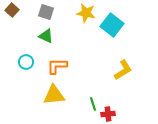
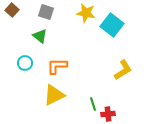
green triangle: moved 6 px left; rotated 14 degrees clockwise
cyan circle: moved 1 px left, 1 px down
yellow triangle: rotated 20 degrees counterclockwise
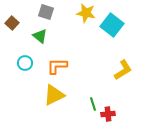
brown square: moved 13 px down
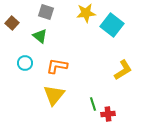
yellow star: rotated 18 degrees counterclockwise
orange L-shape: rotated 10 degrees clockwise
yellow triangle: rotated 25 degrees counterclockwise
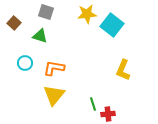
yellow star: moved 1 px right, 1 px down
brown square: moved 2 px right
green triangle: rotated 21 degrees counterclockwise
orange L-shape: moved 3 px left, 2 px down
yellow L-shape: rotated 145 degrees clockwise
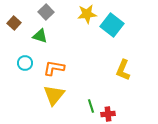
gray square: rotated 28 degrees clockwise
green line: moved 2 px left, 2 px down
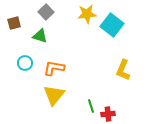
brown square: rotated 32 degrees clockwise
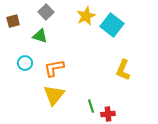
yellow star: moved 1 px left, 2 px down; rotated 18 degrees counterclockwise
brown square: moved 1 px left, 2 px up
orange L-shape: rotated 20 degrees counterclockwise
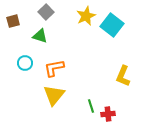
yellow L-shape: moved 6 px down
